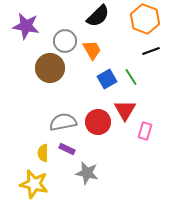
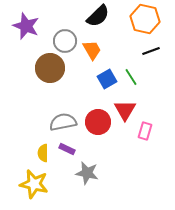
orange hexagon: rotated 8 degrees counterclockwise
purple star: rotated 12 degrees clockwise
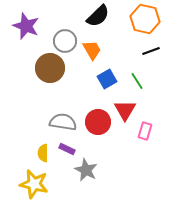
green line: moved 6 px right, 4 px down
gray semicircle: rotated 20 degrees clockwise
gray star: moved 1 px left, 3 px up; rotated 15 degrees clockwise
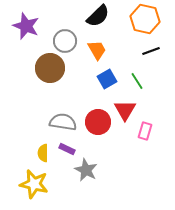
orange trapezoid: moved 5 px right
